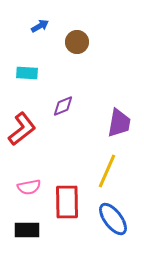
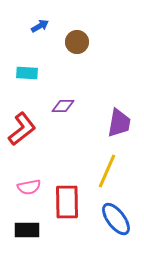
purple diamond: rotated 20 degrees clockwise
blue ellipse: moved 3 px right
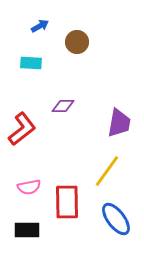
cyan rectangle: moved 4 px right, 10 px up
yellow line: rotated 12 degrees clockwise
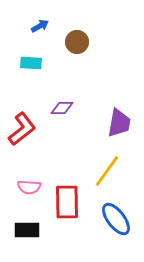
purple diamond: moved 1 px left, 2 px down
pink semicircle: rotated 15 degrees clockwise
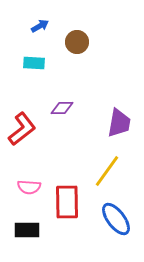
cyan rectangle: moved 3 px right
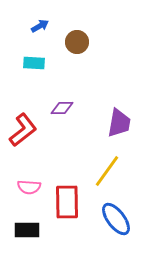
red L-shape: moved 1 px right, 1 px down
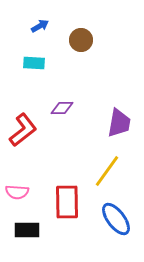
brown circle: moved 4 px right, 2 px up
pink semicircle: moved 12 px left, 5 px down
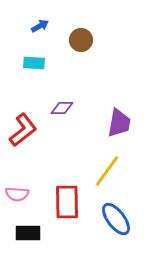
pink semicircle: moved 2 px down
black rectangle: moved 1 px right, 3 px down
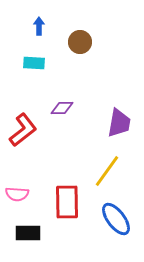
blue arrow: moved 1 px left; rotated 60 degrees counterclockwise
brown circle: moved 1 px left, 2 px down
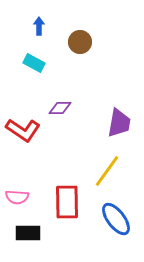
cyan rectangle: rotated 25 degrees clockwise
purple diamond: moved 2 px left
red L-shape: rotated 72 degrees clockwise
pink semicircle: moved 3 px down
